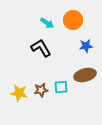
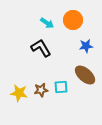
brown ellipse: rotated 55 degrees clockwise
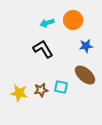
cyan arrow: rotated 128 degrees clockwise
black L-shape: moved 2 px right, 1 px down
cyan square: rotated 16 degrees clockwise
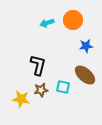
black L-shape: moved 5 px left, 16 px down; rotated 45 degrees clockwise
cyan square: moved 2 px right
yellow star: moved 2 px right, 6 px down
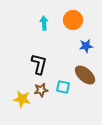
cyan arrow: moved 3 px left; rotated 104 degrees clockwise
black L-shape: moved 1 px right, 1 px up
yellow star: moved 1 px right
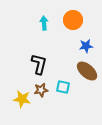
brown ellipse: moved 2 px right, 4 px up
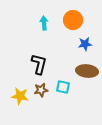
blue star: moved 1 px left, 2 px up
brown ellipse: rotated 35 degrees counterclockwise
yellow star: moved 2 px left, 3 px up
